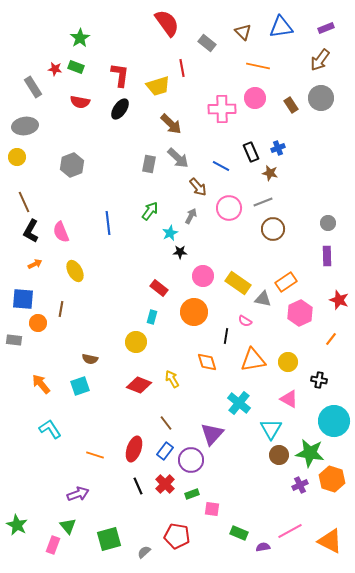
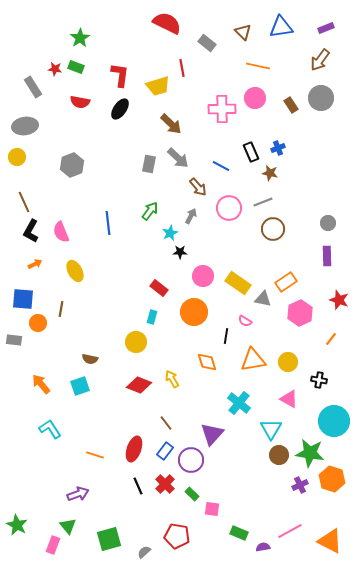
red semicircle at (167, 23): rotated 28 degrees counterclockwise
green rectangle at (192, 494): rotated 64 degrees clockwise
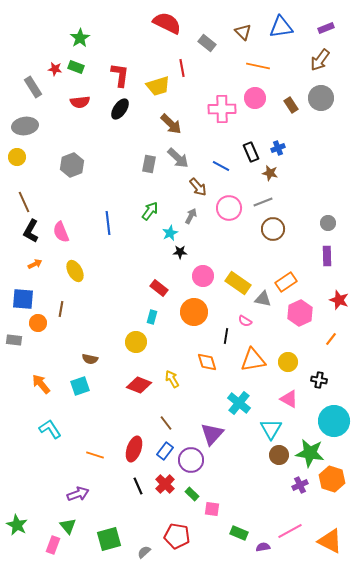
red semicircle at (80, 102): rotated 18 degrees counterclockwise
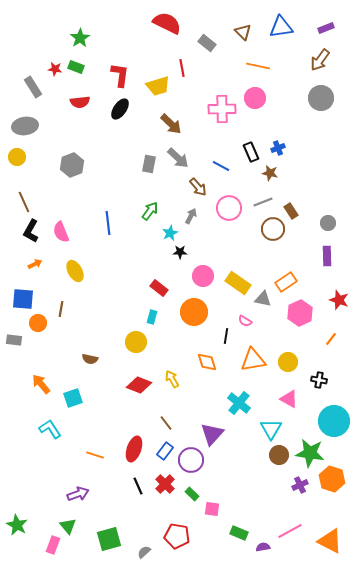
brown rectangle at (291, 105): moved 106 px down
cyan square at (80, 386): moved 7 px left, 12 px down
